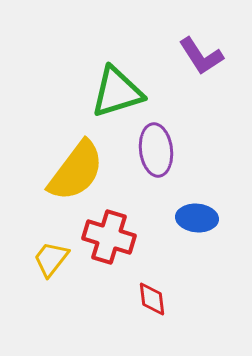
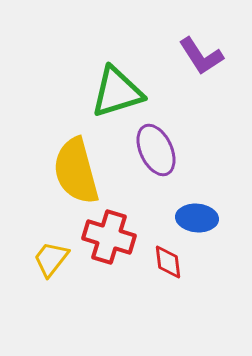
purple ellipse: rotated 18 degrees counterclockwise
yellow semicircle: rotated 128 degrees clockwise
red diamond: moved 16 px right, 37 px up
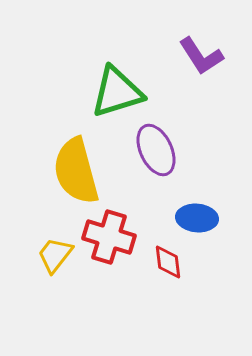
yellow trapezoid: moved 4 px right, 4 px up
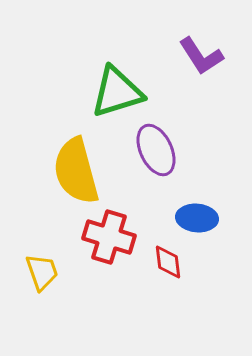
yellow trapezoid: moved 13 px left, 17 px down; rotated 123 degrees clockwise
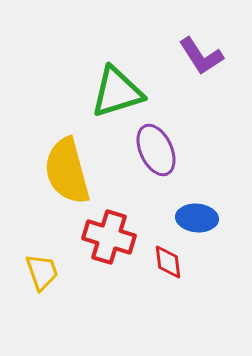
yellow semicircle: moved 9 px left
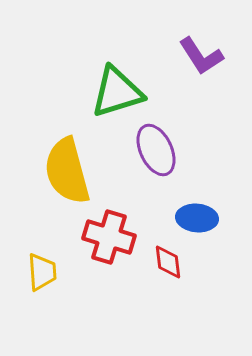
yellow trapezoid: rotated 15 degrees clockwise
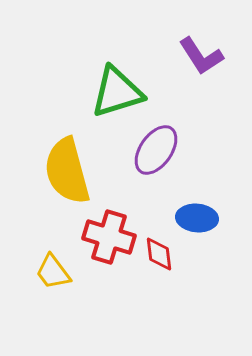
purple ellipse: rotated 60 degrees clockwise
red diamond: moved 9 px left, 8 px up
yellow trapezoid: moved 11 px right; rotated 147 degrees clockwise
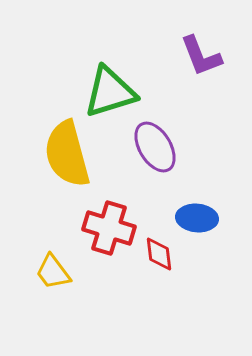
purple L-shape: rotated 12 degrees clockwise
green triangle: moved 7 px left
purple ellipse: moved 1 px left, 3 px up; rotated 66 degrees counterclockwise
yellow semicircle: moved 17 px up
red cross: moved 9 px up
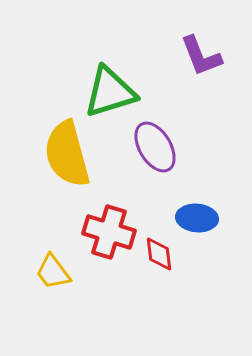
red cross: moved 4 px down
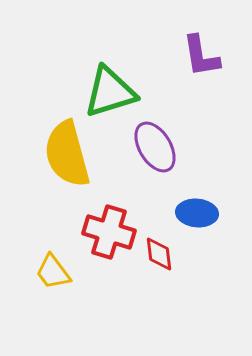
purple L-shape: rotated 12 degrees clockwise
blue ellipse: moved 5 px up
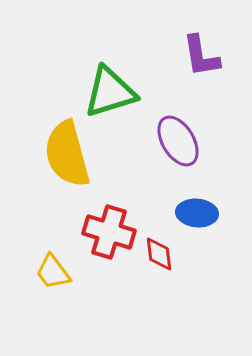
purple ellipse: moved 23 px right, 6 px up
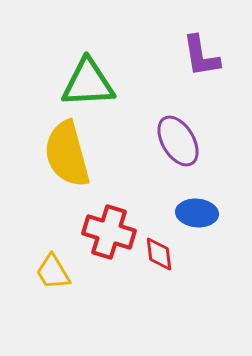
green triangle: moved 22 px left, 9 px up; rotated 14 degrees clockwise
yellow trapezoid: rotated 6 degrees clockwise
